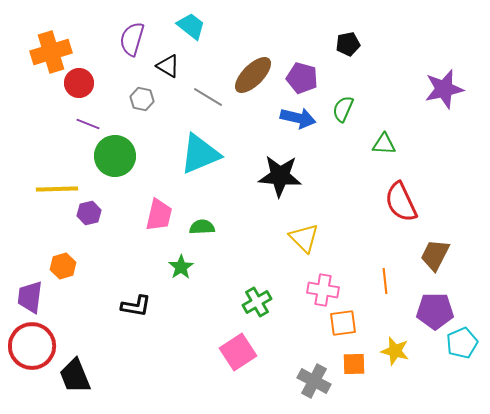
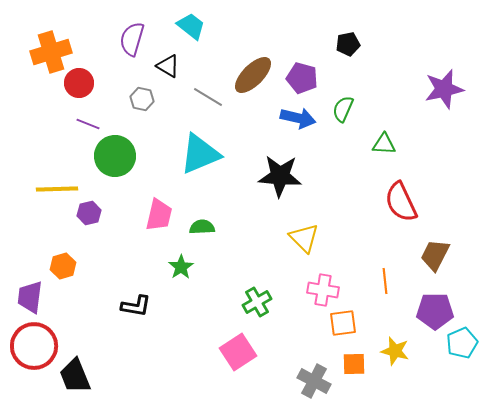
red circle at (32, 346): moved 2 px right
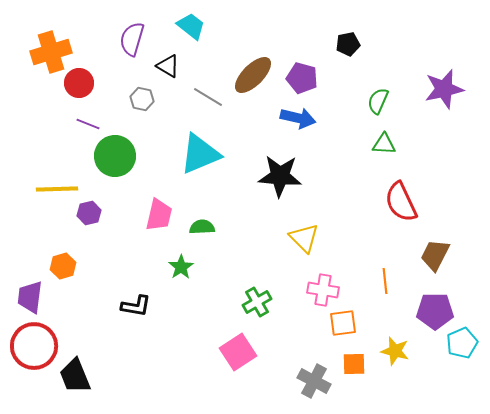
green semicircle at (343, 109): moved 35 px right, 8 px up
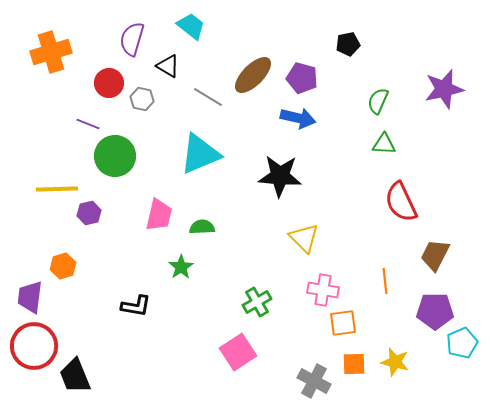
red circle at (79, 83): moved 30 px right
yellow star at (395, 351): moved 11 px down
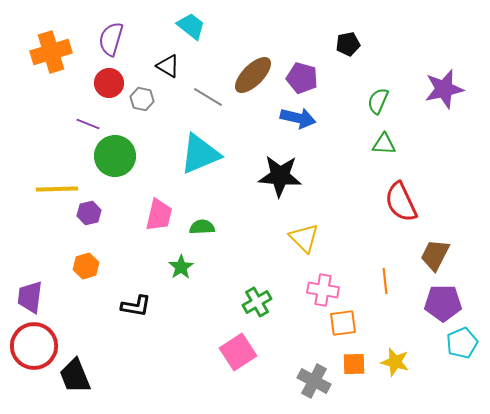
purple semicircle at (132, 39): moved 21 px left
orange hexagon at (63, 266): moved 23 px right
purple pentagon at (435, 311): moved 8 px right, 8 px up
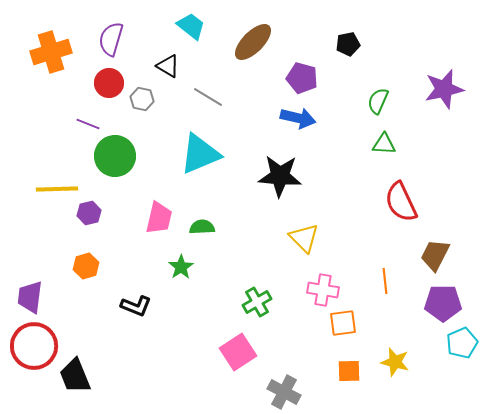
brown ellipse at (253, 75): moved 33 px up
pink trapezoid at (159, 215): moved 3 px down
black L-shape at (136, 306): rotated 12 degrees clockwise
orange square at (354, 364): moved 5 px left, 7 px down
gray cross at (314, 381): moved 30 px left, 11 px down
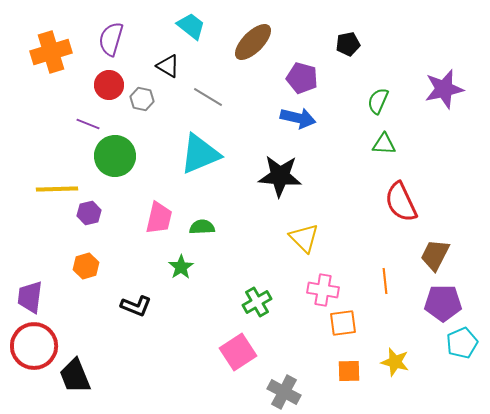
red circle at (109, 83): moved 2 px down
